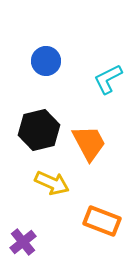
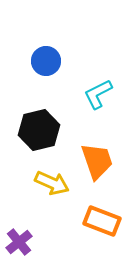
cyan L-shape: moved 10 px left, 15 px down
orange trapezoid: moved 8 px right, 18 px down; rotated 9 degrees clockwise
purple cross: moved 4 px left
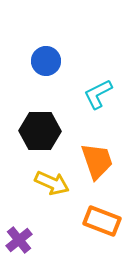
black hexagon: moved 1 px right, 1 px down; rotated 15 degrees clockwise
purple cross: moved 2 px up
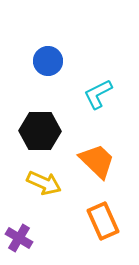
blue circle: moved 2 px right
orange trapezoid: rotated 27 degrees counterclockwise
yellow arrow: moved 8 px left
orange rectangle: moved 1 px right; rotated 45 degrees clockwise
purple cross: moved 2 px up; rotated 20 degrees counterclockwise
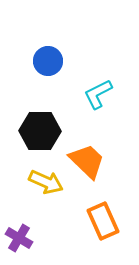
orange trapezoid: moved 10 px left
yellow arrow: moved 2 px right, 1 px up
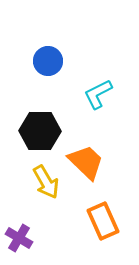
orange trapezoid: moved 1 px left, 1 px down
yellow arrow: rotated 36 degrees clockwise
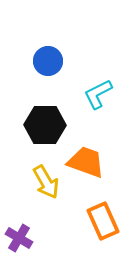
black hexagon: moved 5 px right, 6 px up
orange trapezoid: rotated 24 degrees counterclockwise
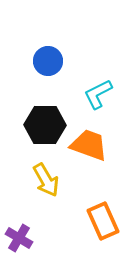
orange trapezoid: moved 3 px right, 17 px up
yellow arrow: moved 2 px up
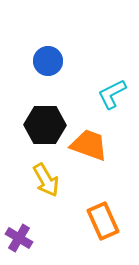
cyan L-shape: moved 14 px right
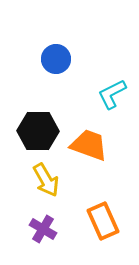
blue circle: moved 8 px right, 2 px up
black hexagon: moved 7 px left, 6 px down
purple cross: moved 24 px right, 9 px up
